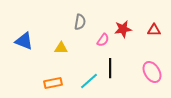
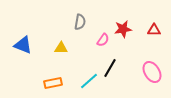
blue triangle: moved 1 px left, 4 px down
black line: rotated 30 degrees clockwise
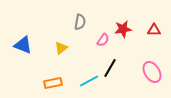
yellow triangle: rotated 40 degrees counterclockwise
cyan line: rotated 12 degrees clockwise
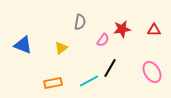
red star: moved 1 px left
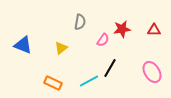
orange rectangle: rotated 36 degrees clockwise
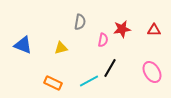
pink semicircle: rotated 24 degrees counterclockwise
yellow triangle: rotated 24 degrees clockwise
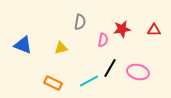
pink ellipse: moved 14 px left; rotated 45 degrees counterclockwise
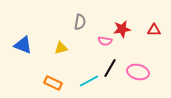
pink semicircle: moved 2 px right, 1 px down; rotated 88 degrees clockwise
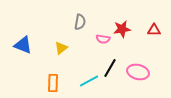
pink semicircle: moved 2 px left, 2 px up
yellow triangle: rotated 24 degrees counterclockwise
orange rectangle: rotated 66 degrees clockwise
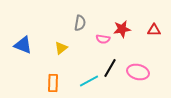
gray semicircle: moved 1 px down
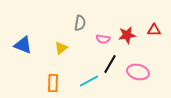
red star: moved 5 px right, 6 px down
black line: moved 4 px up
